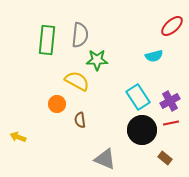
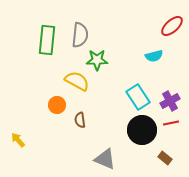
orange circle: moved 1 px down
yellow arrow: moved 3 px down; rotated 28 degrees clockwise
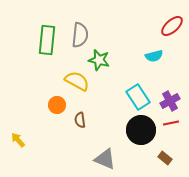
green star: moved 2 px right; rotated 15 degrees clockwise
black circle: moved 1 px left
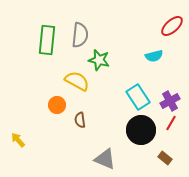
red line: rotated 49 degrees counterclockwise
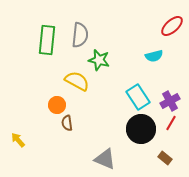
brown semicircle: moved 13 px left, 3 px down
black circle: moved 1 px up
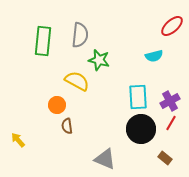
green rectangle: moved 4 px left, 1 px down
cyan rectangle: rotated 30 degrees clockwise
brown semicircle: moved 3 px down
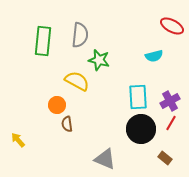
red ellipse: rotated 70 degrees clockwise
brown semicircle: moved 2 px up
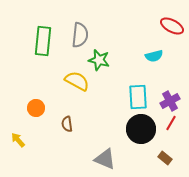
orange circle: moved 21 px left, 3 px down
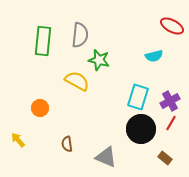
cyan rectangle: rotated 20 degrees clockwise
orange circle: moved 4 px right
brown semicircle: moved 20 px down
gray triangle: moved 1 px right, 2 px up
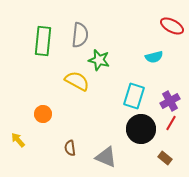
cyan semicircle: moved 1 px down
cyan rectangle: moved 4 px left, 1 px up
orange circle: moved 3 px right, 6 px down
brown semicircle: moved 3 px right, 4 px down
